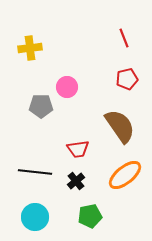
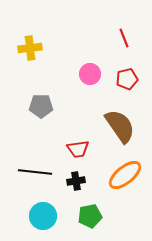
pink circle: moved 23 px right, 13 px up
black cross: rotated 30 degrees clockwise
cyan circle: moved 8 px right, 1 px up
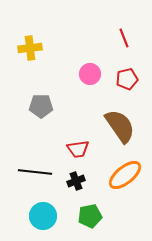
black cross: rotated 12 degrees counterclockwise
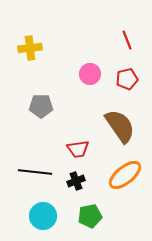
red line: moved 3 px right, 2 px down
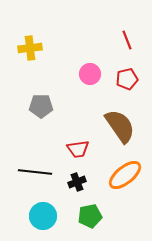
black cross: moved 1 px right, 1 px down
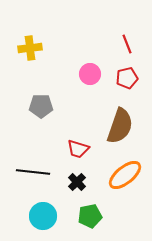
red line: moved 4 px down
red pentagon: moved 1 px up
brown semicircle: rotated 54 degrees clockwise
red trapezoid: rotated 25 degrees clockwise
black line: moved 2 px left
black cross: rotated 24 degrees counterclockwise
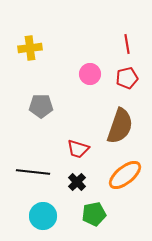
red line: rotated 12 degrees clockwise
green pentagon: moved 4 px right, 2 px up
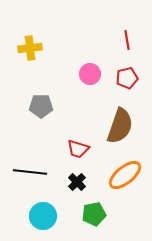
red line: moved 4 px up
black line: moved 3 px left
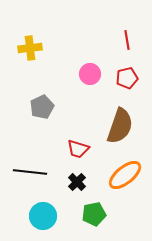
gray pentagon: moved 1 px right, 1 px down; rotated 25 degrees counterclockwise
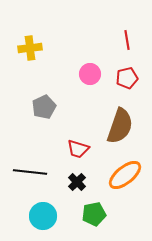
gray pentagon: moved 2 px right
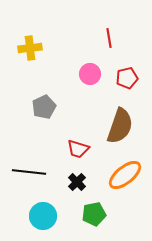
red line: moved 18 px left, 2 px up
black line: moved 1 px left
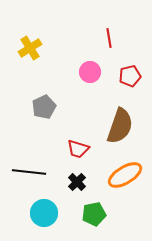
yellow cross: rotated 25 degrees counterclockwise
pink circle: moved 2 px up
red pentagon: moved 3 px right, 2 px up
orange ellipse: rotated 8 degrees clockwise
cyan circle: moved 1 px right, 3 px up
